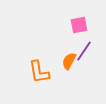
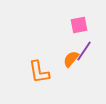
orange semicircle: moved 2 px right, 2 px up; rotated 12 degrees clockwise
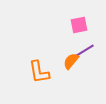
purple line: rotated 25 degrees clockwise
orange semicircle: moved 2 px down
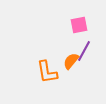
purple line: rotated 30 degrees counterclockwise
orange L-shape: moved 8 px right
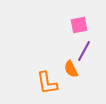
orange semicircle: moved 8 px down; rotated 66 degrees counterclockwise
orange L-shape: moved 11 px down
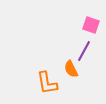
pink square: moved 12 px right; rotated 30 degrees clockwise
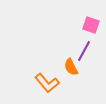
orange semicircle: moved 2 px up
orange L-shape: rotated 30 degrees counterclockwise
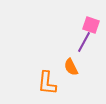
purple line: moved 9 px up
orange L-shape: rotated 45 degrees clockwise
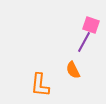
orange semicircle: moved 2 px right, 3 px down
orange L-shape: moved 7 px left, 2 px down
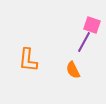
pink square: moved 1 px right
orange L-shape: moved 12 px left, 25 px up
